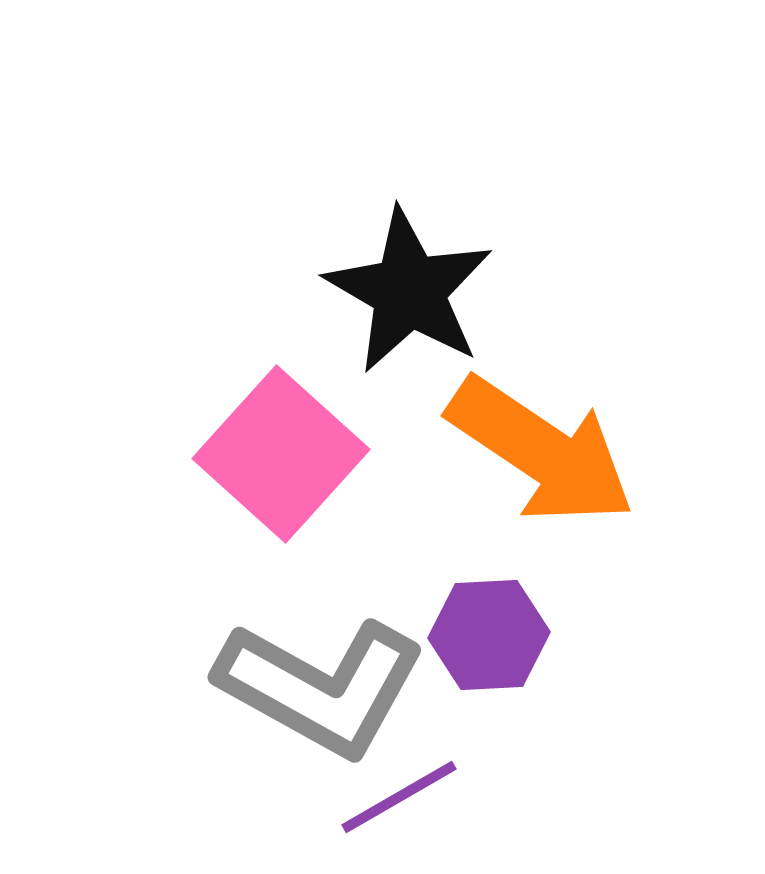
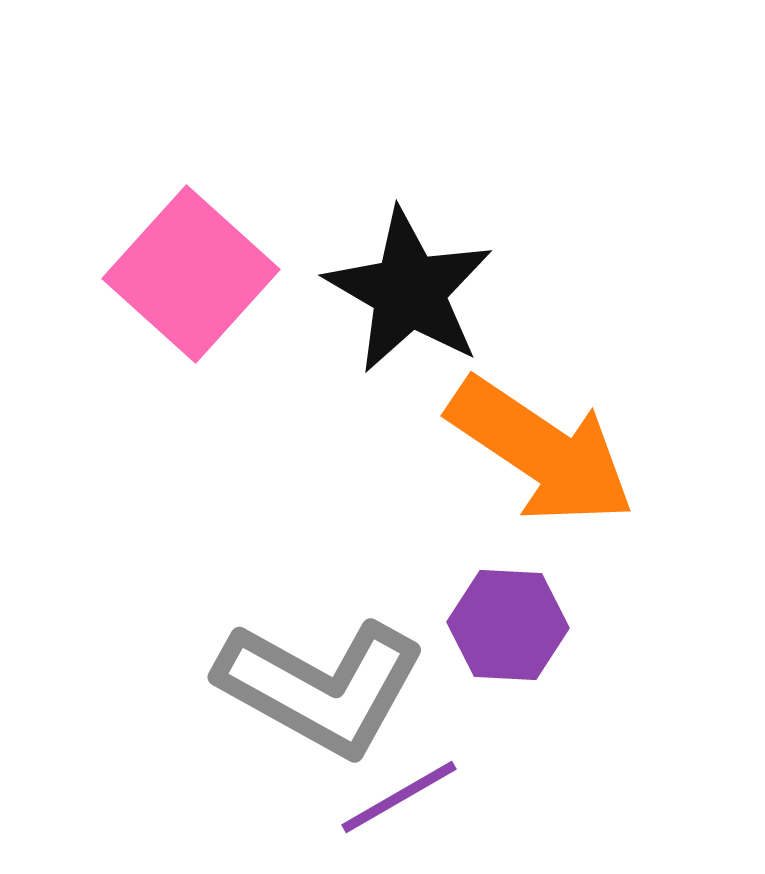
pink square: moved 90 px left, 180 px up
purple hexagon: moved 19 px right, 10 px up; rotated 6 degrees clockwise
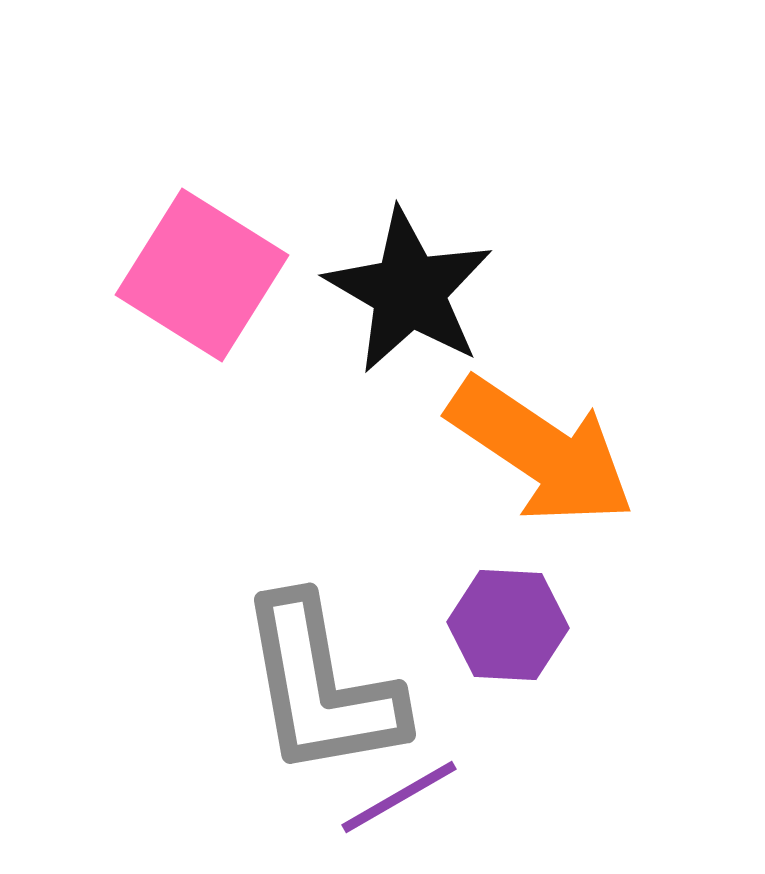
pink square: moved 11 px right, 1 px down; rotated 10 degrees counterclockwise
gray L-shape: rotated 51 degrees clockwise
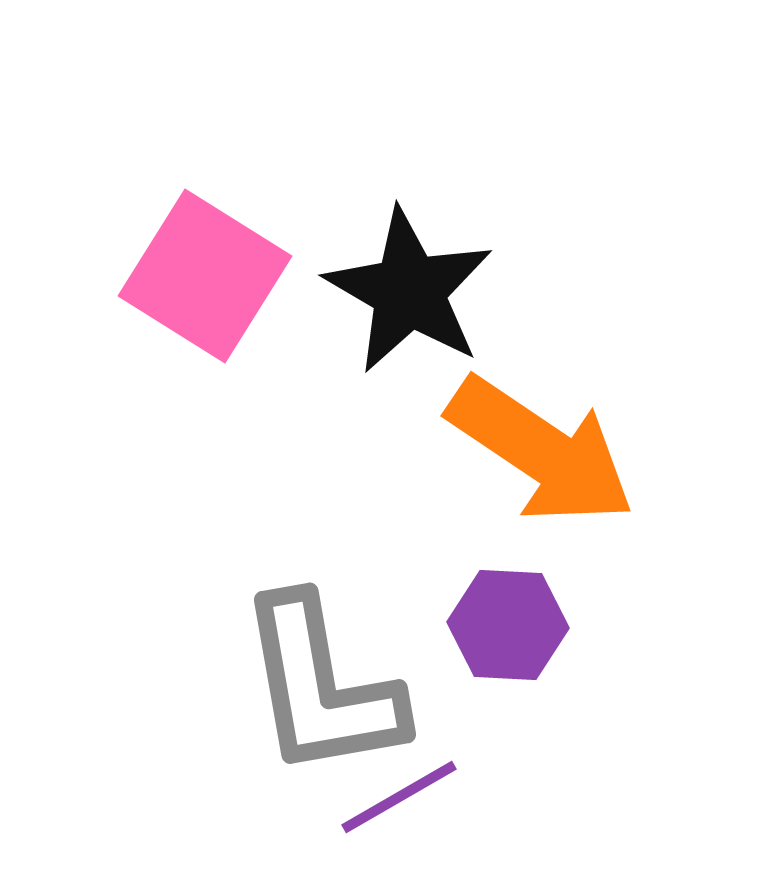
pink square: moved 3 px right, 1 px down
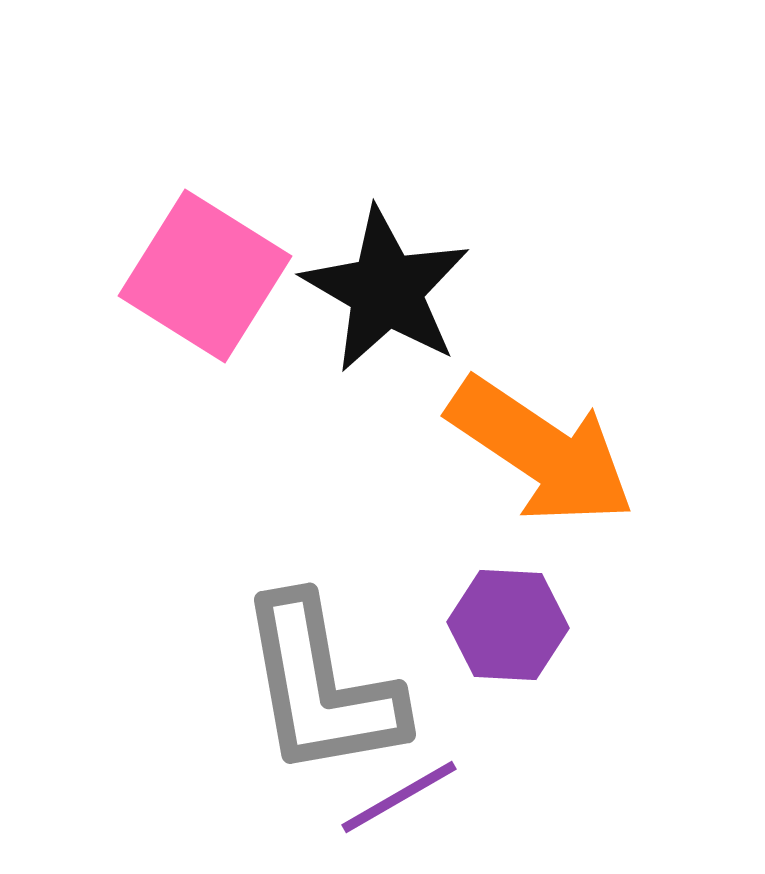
black star: moved 23 px left, 1 px up
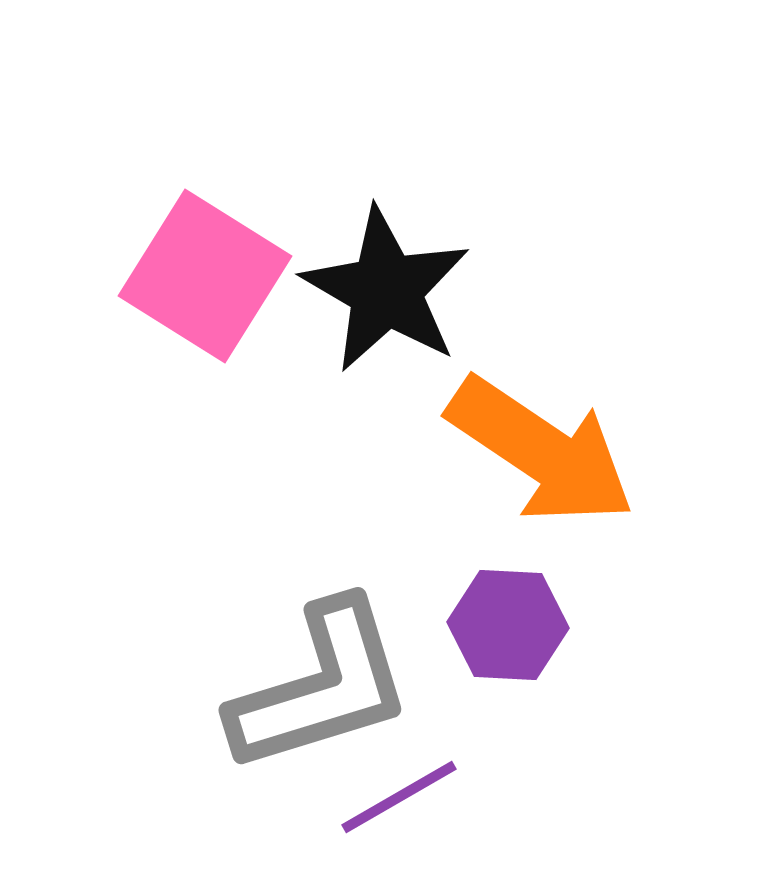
gray L-shape: rotated 97 degrees counterclockwise
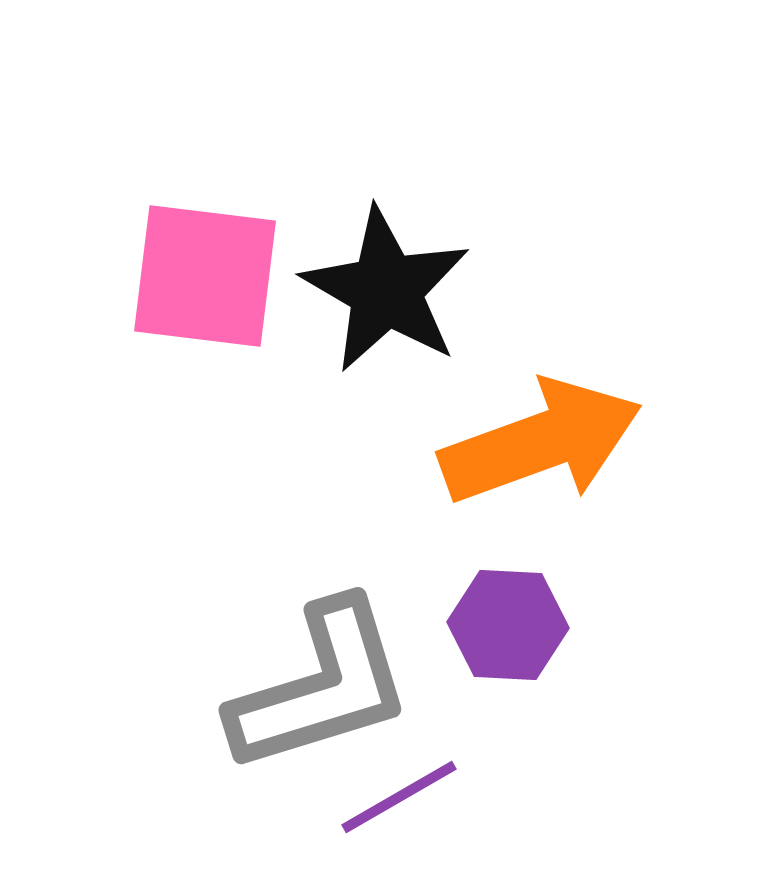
pink square: rotated 25 degrees counterclockwise
orange arrow: moved 9 px up; rotated 54 degrees counterclockwise
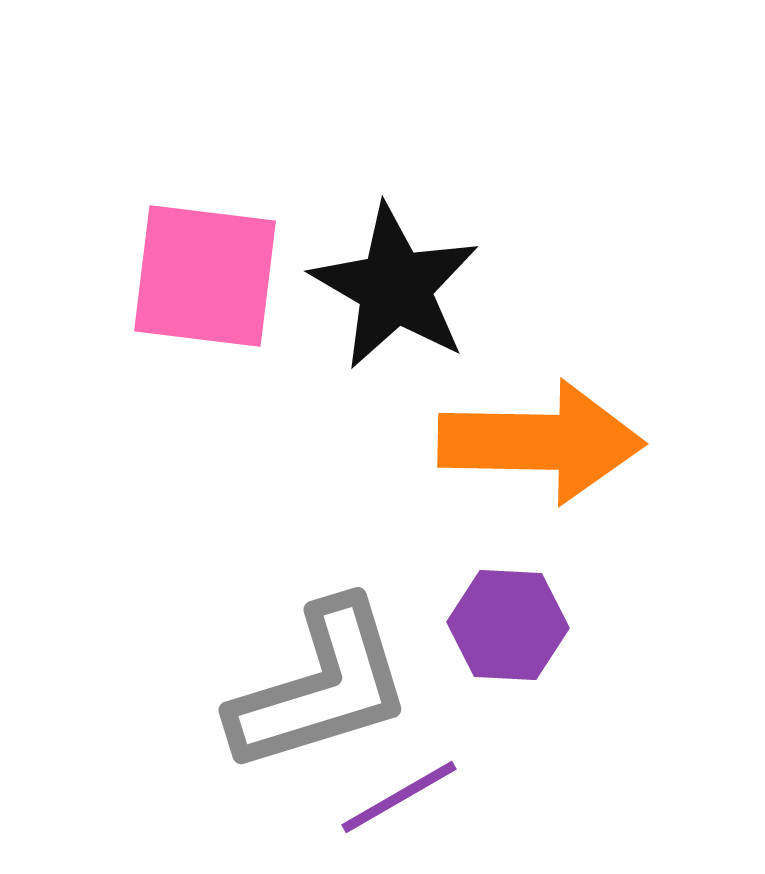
black star: moved 9 px right, 3 px up
orange arrow: rotated 21 degrees clockwise
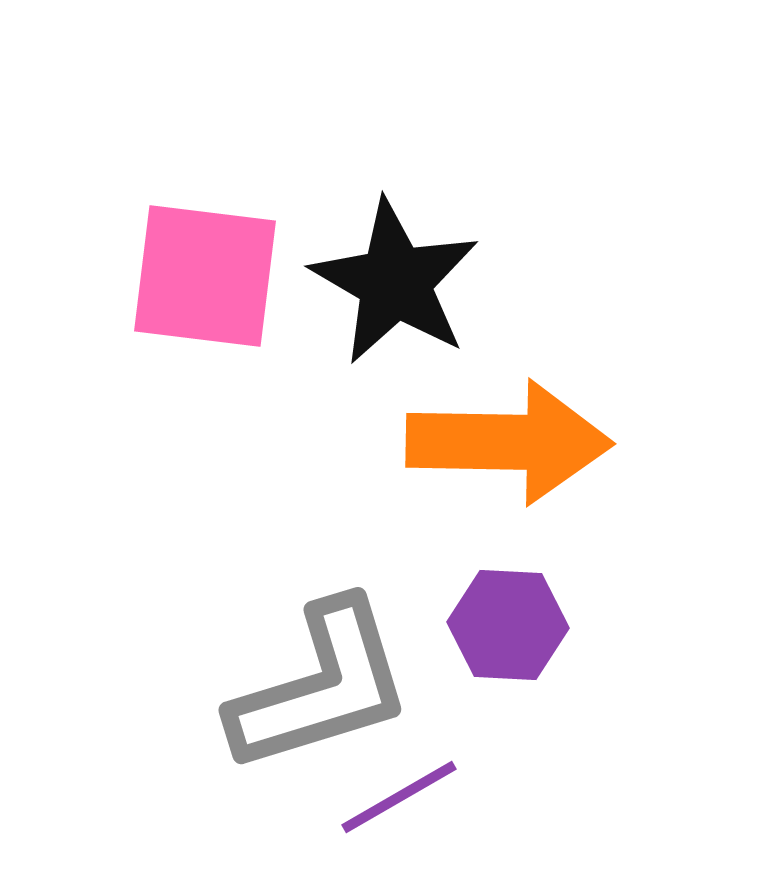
black star: moved 5 px up
orange arrow: moved 32 px left
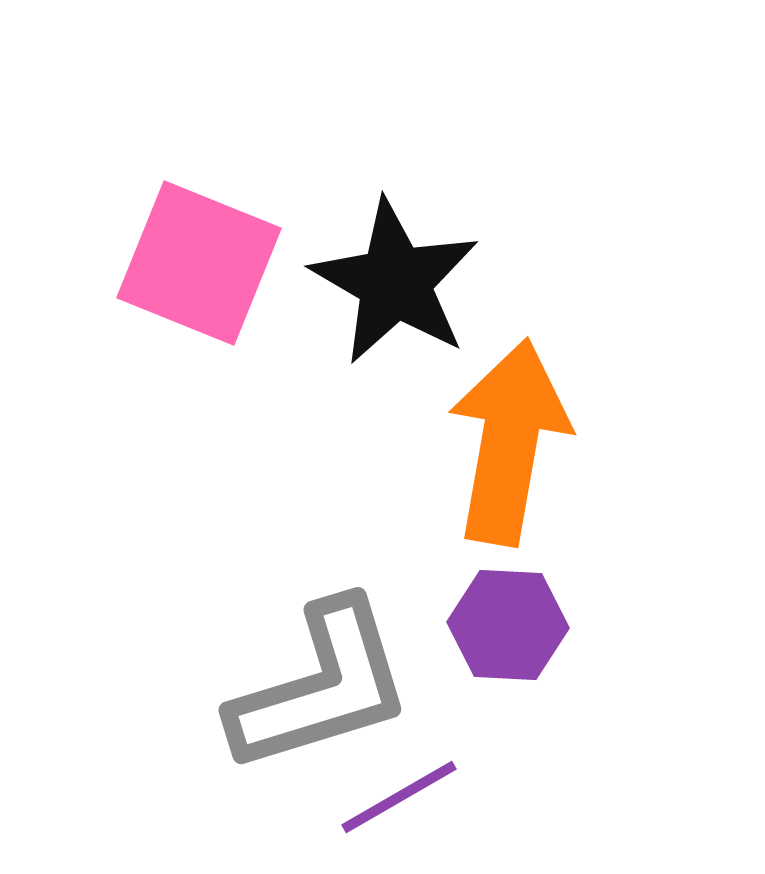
pink square: moved 6 px left, 13 px up; rotated 15 degrees clockwise
orange arrow: rotated 81 degrees counterclockwise
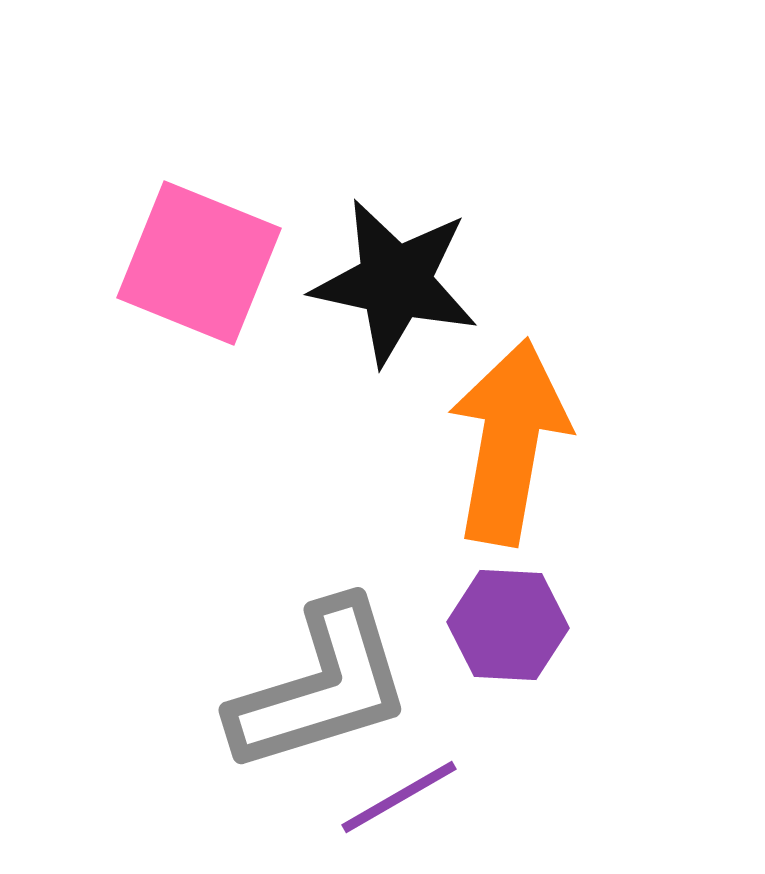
black star: rotated 18 degrees counterclockwise
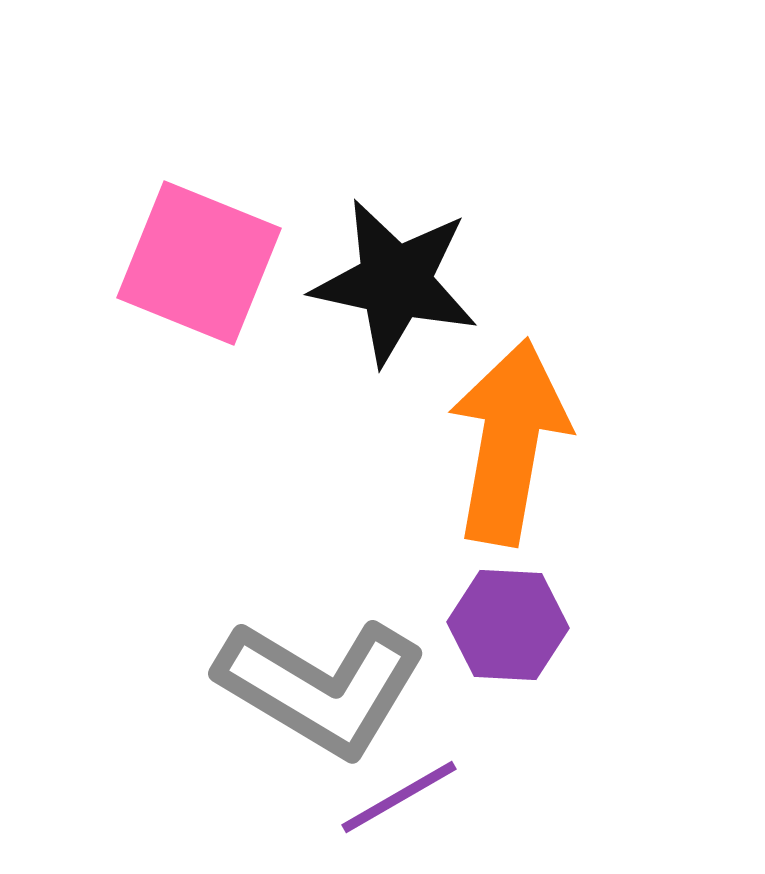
gray L-shape: rotated 48 degrees clockwise
